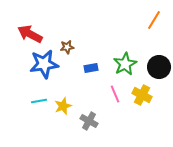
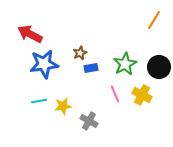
brown star: moved 13 px right, 6 px down; rotated 16 degrees counterclockwise
yellow star: rotated 12 degrees clockwise
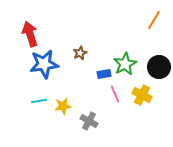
red arrow: rotated 45 degrees clockwise
blue rectangle: moved 13 px right, 6 px down
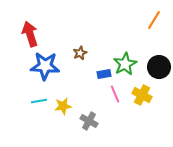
blue star: moved 1 px right, 2 px down; rotated 12 degrees clockwise
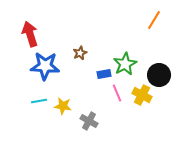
black circle: moved 8 px down
pink line: moved 2 px right, 1 px up
yellow star: rotated 18 degrees clockwise
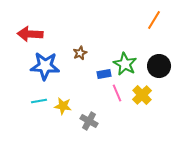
red arrow: rotated 70 degrees counterclockwise
green star: rotated 15 degrees counterclockwise
black circle: moved 9 px up
yellow cross: rotated 18 degrees clockwise
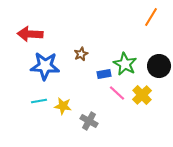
orange line: moved 3 px left, 3 px up
brown star: moved 1 px right, 1 px down
pink line: rotated 24 degrees counterclockwise
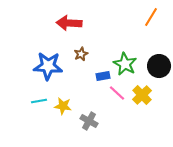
red arrow: moved 39 px right, 11 px up
blue star: moved 3 px right
blue rectangle: moved 1 px left, 2 px down
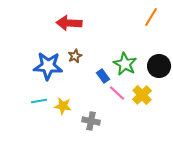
brown star: moved 6 px left, 2 px down
blue rectangle: rotated 64 degrees clockwise
gray cross: moved 2 px right; rotated 18 degrees counterclockwise
